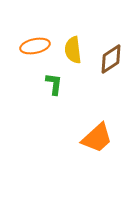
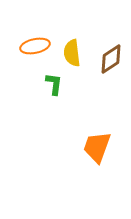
yellow semicircle: moved 1 px left, 3 px down
orange trapezoid: moved 9 px down; rotated 152 degrees clockwise
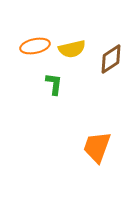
yellow semicircle: moved 4 px up; rotated 96 degrees counterclockwise
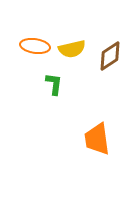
orange ellipse: rotated 20 degrees clockwise
brown diamond: moved 1 px left, 3 px up
orange trapezoid: moved 8 px up; rotated 28 degrees counterclockwise
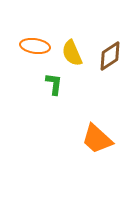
yellow semicircle: moved 4 px down; rotated 80 degrees clockwise
orange trapezoid: rotated 40 degrees counterclockwise
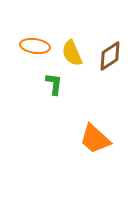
orange trapezoid: moved 2 px left
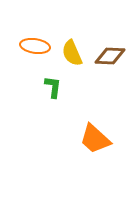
brown diamond: rotated 36 degrees clockwise
green L-shape: moved 1 px left, 3 px down
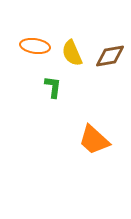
brown diamond: rotated 12 degrees counterclockwise
orange trapezoid: moved 1 px left, 1 px down
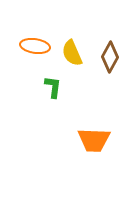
brown diamond: moved 1 px down; rotated 52 degrees counterclockwise
orange trapezoid: rotated 40 degrees counterclockwise
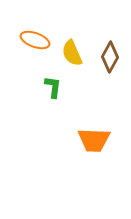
orange ellipse: moved 6 px up; rotated 12 degrees clockwise
